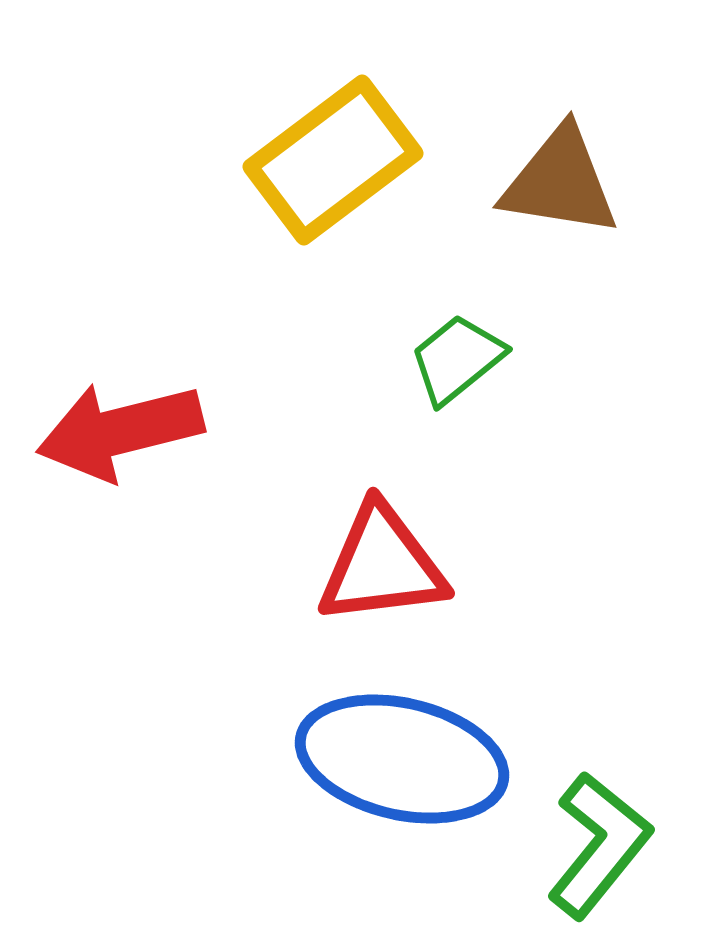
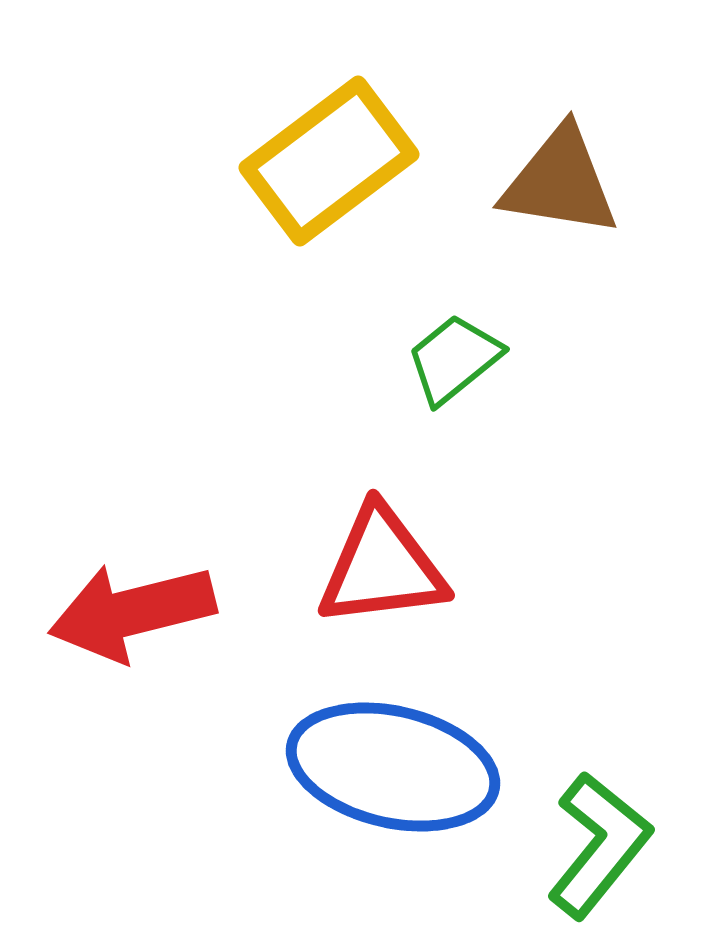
yellow rectangle: moved 4 px left, 1 px down
green trapezoid: moved 3 px left
red arrow: moved 12 px right, 181 px down
red triangle: moved 2 px down
blue ellipse: moved 9 px left, 8 px down
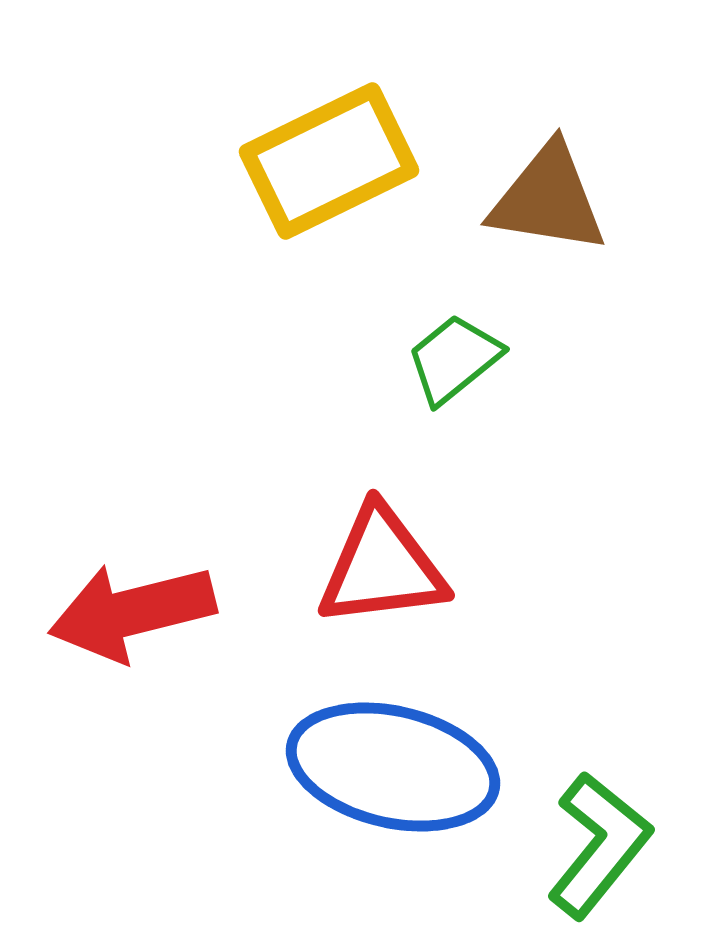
yellow rectangle: rotated 11 degrees clockwise
brown triangle: moved 12 px left, 17 px down
